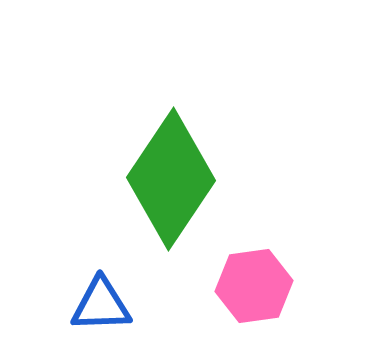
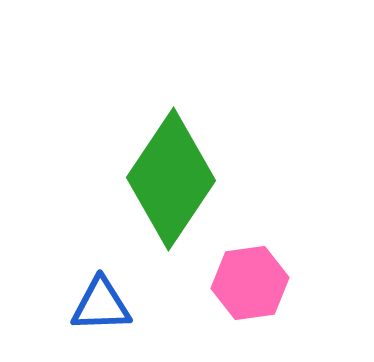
pink hexagon: moved 4 px left, 3 px up
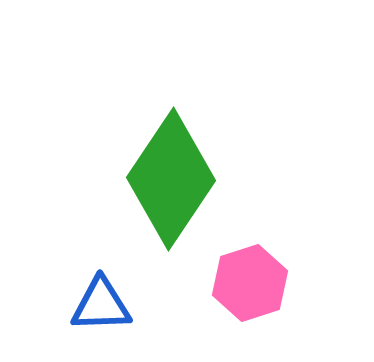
pink hexagon: rotated 10 degrees counterclockwise
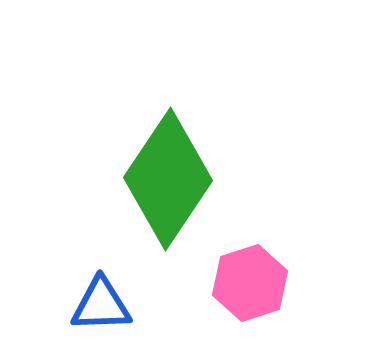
green diamond: moved 3 px left
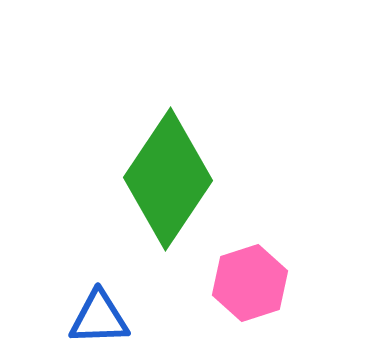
blue triangle: moved 2 px left, 13 px down
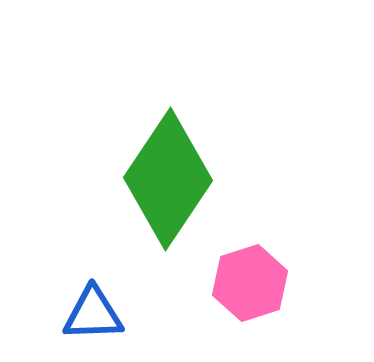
blue triangle: moved 6 px left, 4 px up
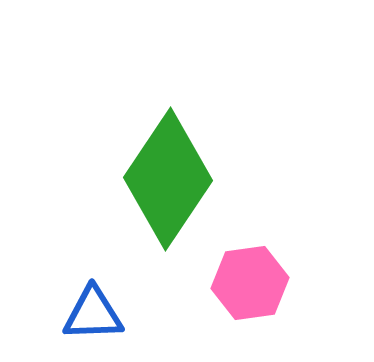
pink hexagon: rotated 10 degrees clockwise
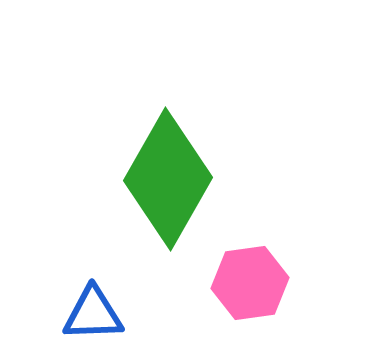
green diamond: rotated 4 degrees counterclockwise
